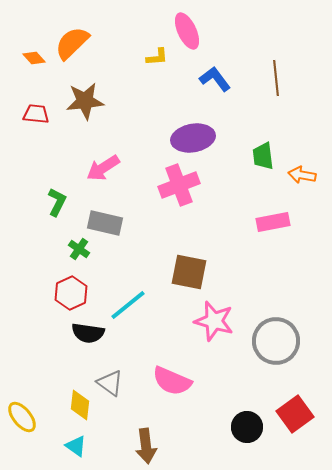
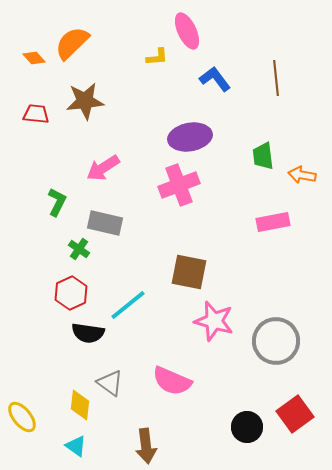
purple ellipse: moved 3 px left, 1 px up
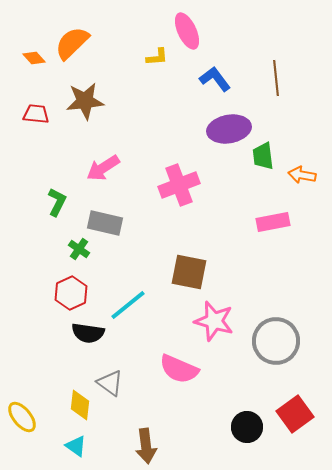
purple ellipse: moved 39 px right, 8 px up
pink semicircle: moved 7 px right, 12 px up
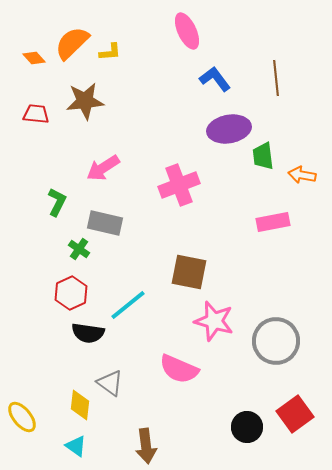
yellow L-shape: moved 47 px left, 5 px up
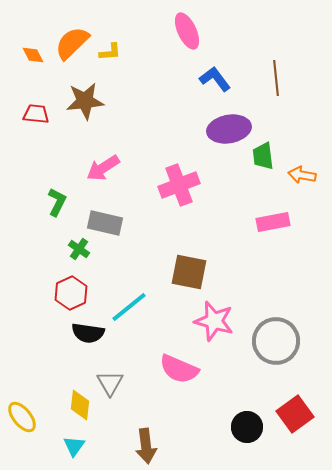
orange diamond: moved 1 px left, 3 px up; rotated 15 degrees clockwise
cyan line: moved 1 px right, 2 px down
gray triangle: rotated 24 degrees clockwise
cyan triangle: moved 2 px left; rotated 30 degrees clockwise
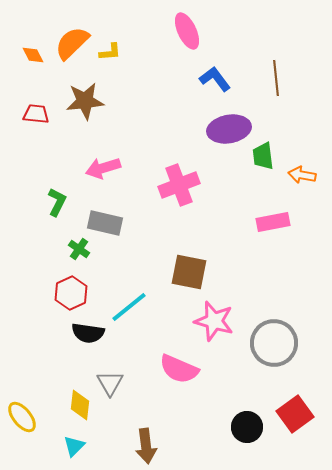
pink arrow: rotated 16 degrees clockwise
gray circle: moved 2 px left, 2 px down
cyan triangle: rotated 10 degrees clockwise
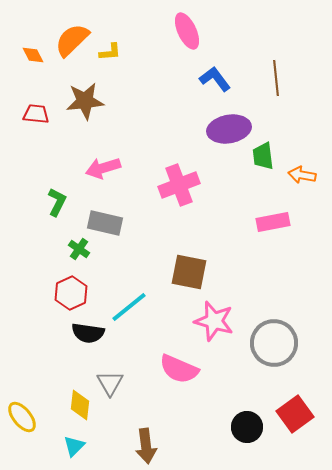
orange semicircle: moved 3 px up
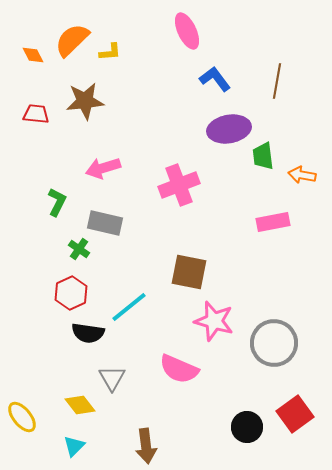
brown line: moved 1 px right, 3 px down; rotated 16 degrees clockwise
gray triangle: moved 2 px right, 5 px up
yellow diamond: rotated 44 degrees counterclockwise
